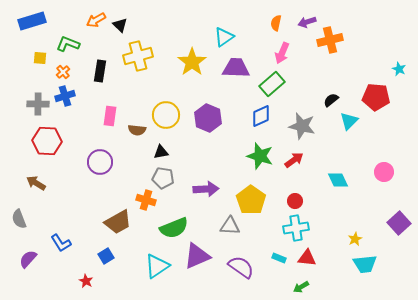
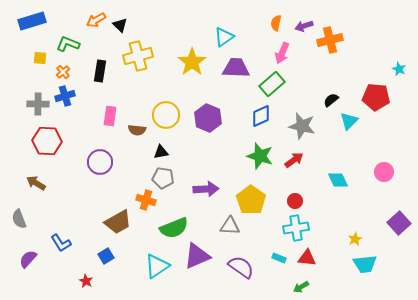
purple arrow at (307, 22): moved 3 px left, 4 px down
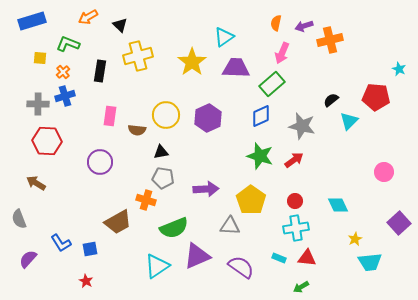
orange arrow at (96, 20): moved 8 px left, 3 px up
purple hexagon at (208, 118): rotated 12 degrees clockwise
cyan diamond at (338, 180): moved 25 px down
blue square at (106, 256): moved 16 px left, 7 px up; rotated 21 degrees clockwise
cyan trapezoid at (365, 264): moved 5 px right, 2 px up
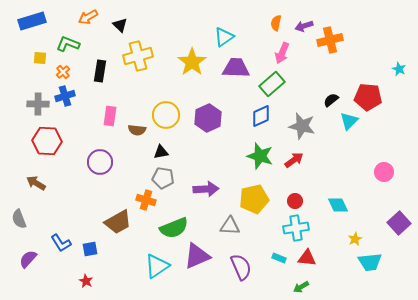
red pentagon at (376, 97): moved 8 px left
yellow pentagon at (251, 200): moved 3 px right, 1 px up; rotated 24 degrees clockwise
purple semicircle at (241, 267): rotated 32 degrees clockwise
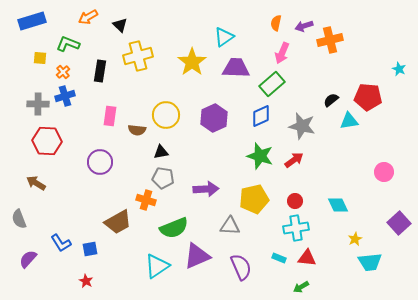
purple hexagon at (208, 118): moved 6 px right
cyan triangle at (349, 121): rotated 36 degrees clockwise
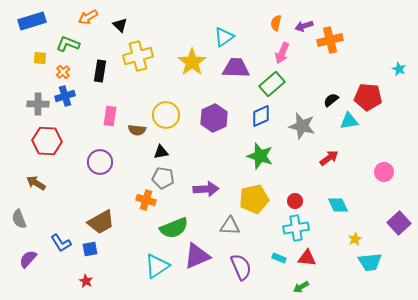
red arrow at (294, 160): moved 35 px right, 2 px up
brown trapezoid at (118, 222): moved 17 px left
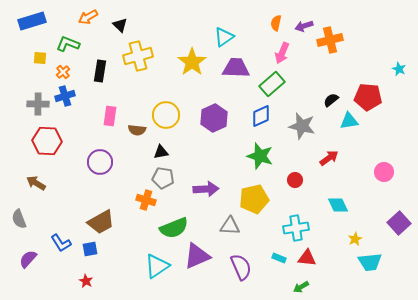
red circle at (295, 201): moved 21 px up
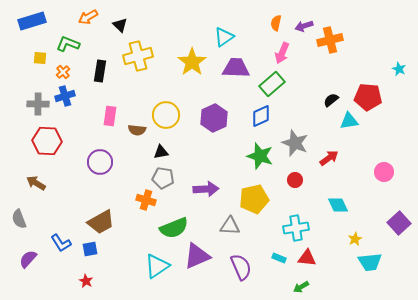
gray star at (302, 126): moved 7 px left, 17 px down; rotated 8 degrees clockwise
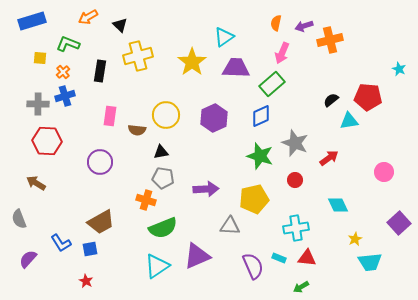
green semicircle at (174, 228): moved 11 px left
purple semicircle at (241, 267): moved 12 px right, 1 px up
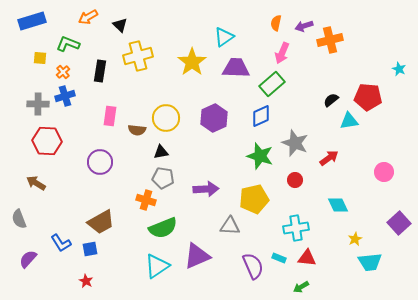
yellow circle at (166, 115): moved 3 px down
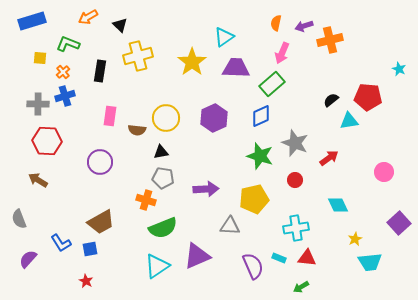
brown arrow at (36, 183): moved 2 px right, 3 px up
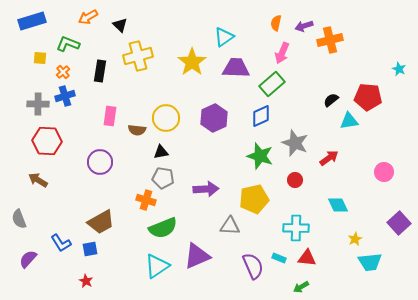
cyan cross at (296, 228): rotated 10 degrees clockwise
